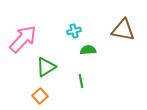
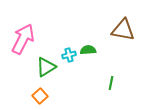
cyan cross: moved 5 px left, 24 px down
pink arrow: rotated 16 degrees counterclockwise
green line: moved 30 px right, 2 px down; rotated 24 degrees clockwise
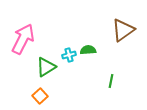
brown triangle: rotated 45 degrees counterclockwise
green line: moved 2 px up
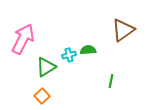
orange square: moved 2 px right
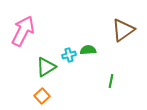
pink arrow: moved 8 px up
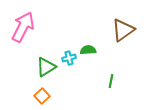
pink arrow: moved 4 px up
cyan cross: moved 3 px down
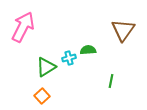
brown triangle: rotated 20 degrees counterclockwise
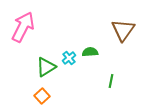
green semicircle: moved 2 px right, 2 px down
cyan cross: rotated 24 degrees counterclockwise
